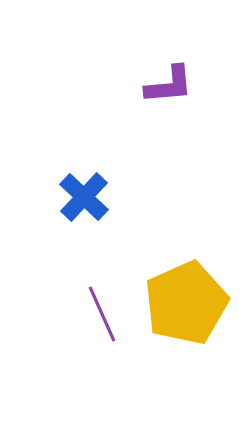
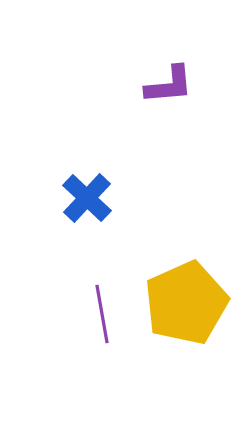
blue cross: moved 3 px right, 1 px down
purple line: rotated 14 degrees clockwise
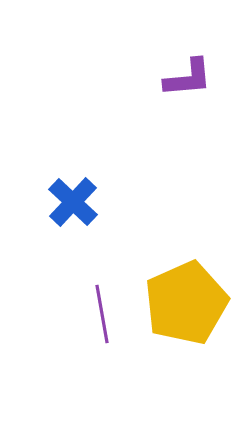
purple L-shape: moved 19 px right, 7 px up
blue cross: moved 14 px left, 4 px down
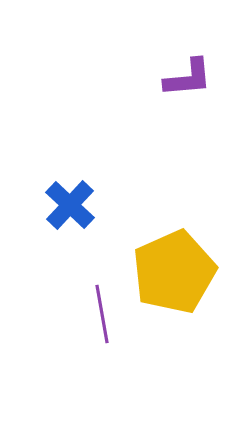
blue cross: moved 3 px left, 3 px down
yellow pentagon: moved 12 px left, 31 px up
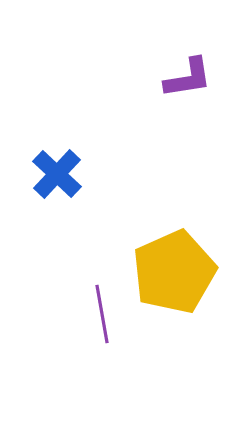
purple L-shape: rotated 4 degrees counterclockwise
blue cross: moved 13 px left, 31 px up
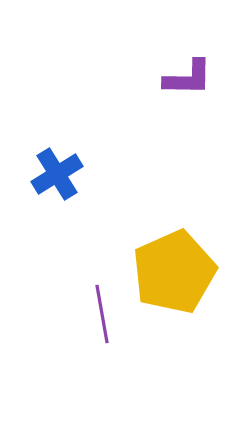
purple L-shape: rotated 10 degrees clockwise
blue cross: rotated 15 degrees clockwise
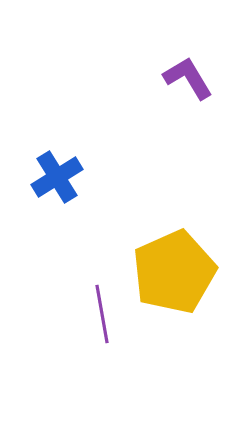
purple L-shape: rotated 122 degrees counterclockwise
blue cross: moved 3 px down
